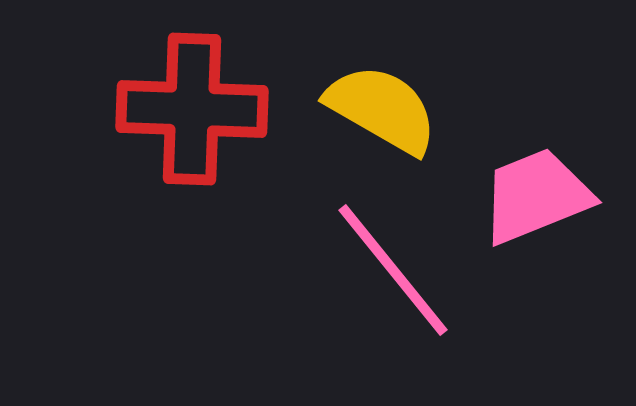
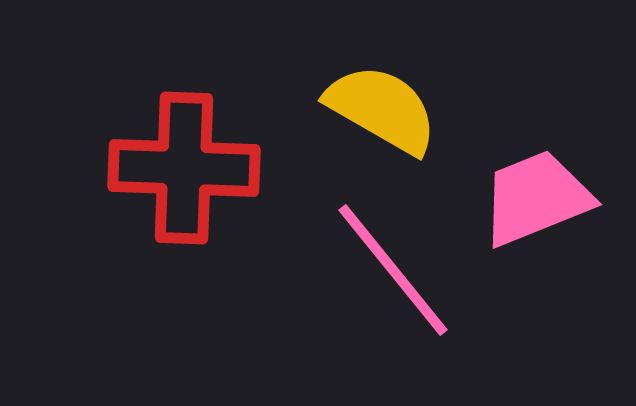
red cross: moved 8 px left, 59 px down
pink trapezoid: moved 2 px down
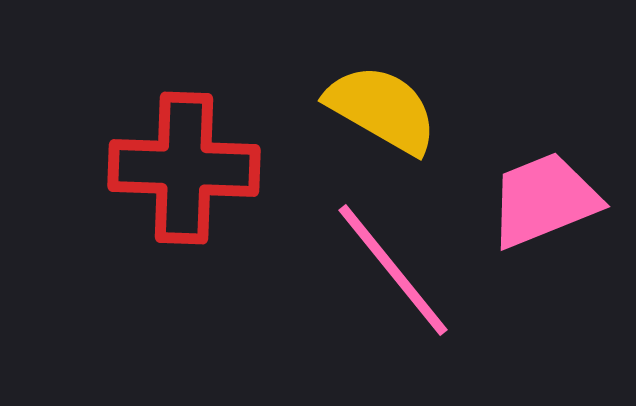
pink trapezoid: moved 8 px right, 2 px down
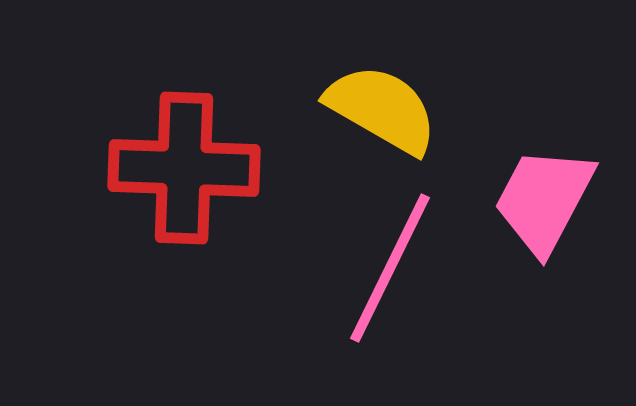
pink trapezoid: rotated 40 degrees counterclockwise
pink line: moved 3 px left, 2 px up; rotated 65 degrees clockwise
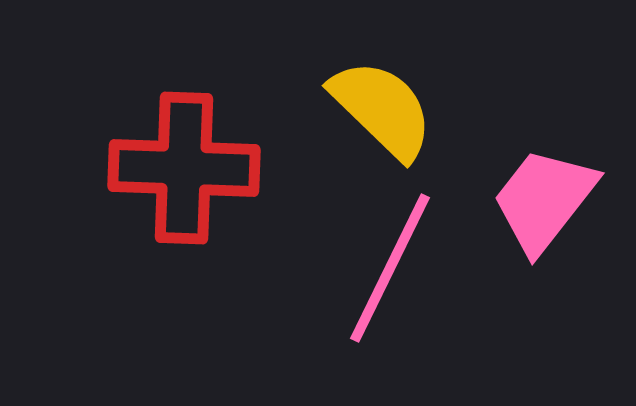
yellow semicircle: rotated 14 degrees clockwise
pink trapezoid: rotated 10 degrees clockwise
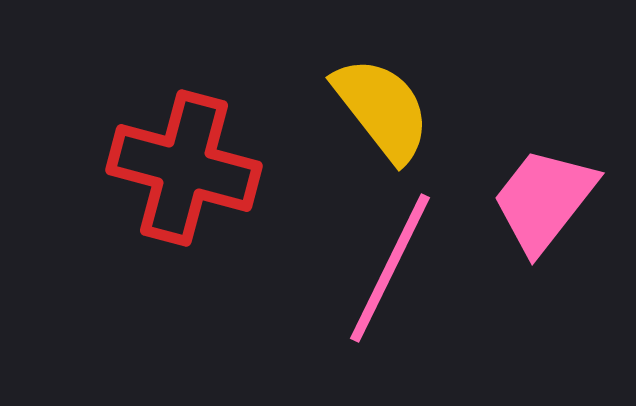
yellow semicircle: rotated 8 degrees clockwise
red cross: rotated 13 degrees clockwise
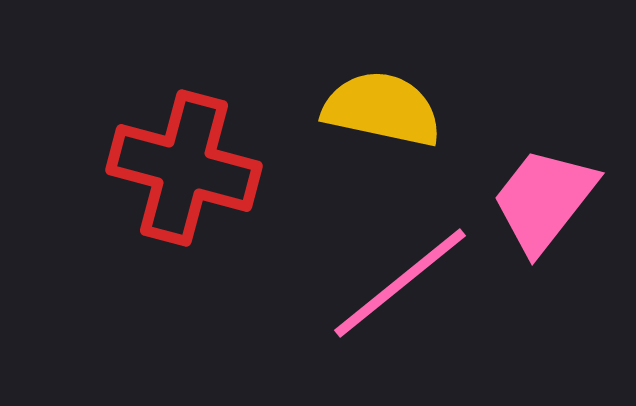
yellow semicircle: rotated 40 degrees counterclockwise
pink line: moved 10 px right, 15 px down; rotated 25 degrees clockwise
